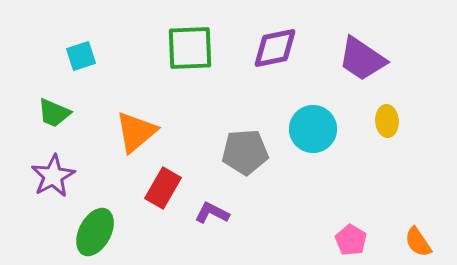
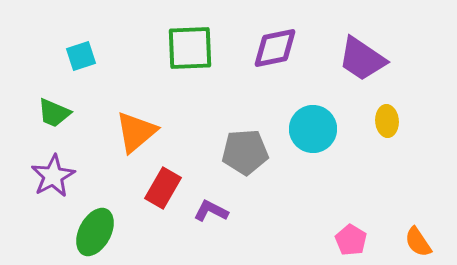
purple L-shape: moved 1 px left, 2 px up
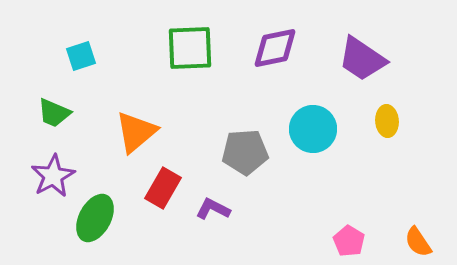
purple L-shape: moved 2 px right, 2 px up
green ellipse: moved 14 px up
pink pentagon: moved 2 px left, 1 px down
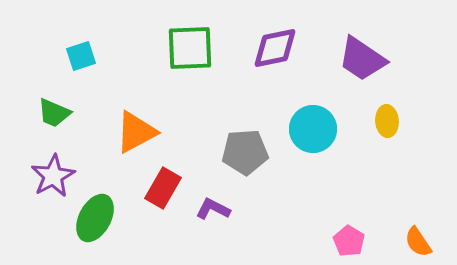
orange triangle: rotated 12 degrees clockwise
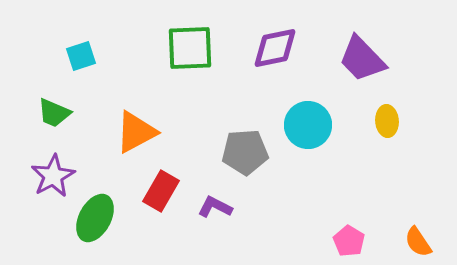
purple trapezoid: rotated 12 degrees clockwise
cyan circle: moved 5 px left, 4 px up
red rectangle: moved 2 px left, 3 px down
purple L-shape: moved 2 px right, 2 px up
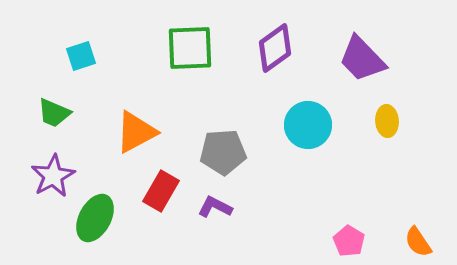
purple diamond: rotated 24 degrees counterclockwise
gray pentagon: moved 22 px left
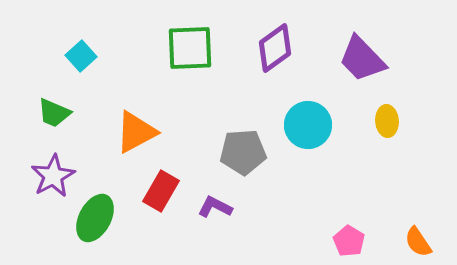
cyan square: rotated 24 degrees counterclockwise
gray pentagon: moved 20 px right
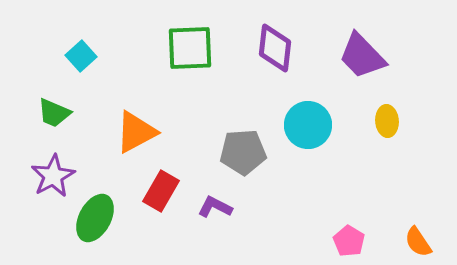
purple diamond: rotated 48 degrees counterclockwise
purple trapezoid: moved 3 px up
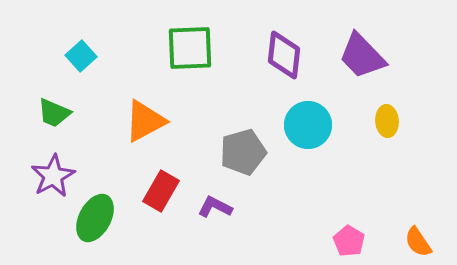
purple diamond: moved 9 px right, 7 px down
orange triangle: moved 9 px right, 11 px up
gray pentagon: rotated 12 degrees counterclockwise
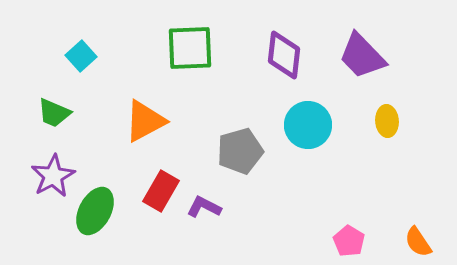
gray pentagon: moved 3 px left, 1 px up
purple L-shape: moved 11 px left
green ellipse: moved 7 px up
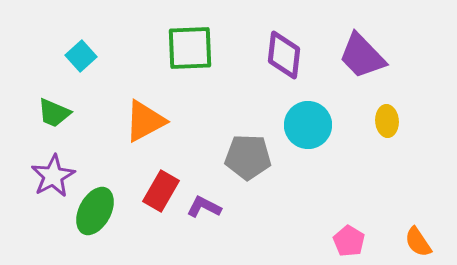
gray pentagon: moved 8 px right, 6 px down; rotated 18 degrees clockwise
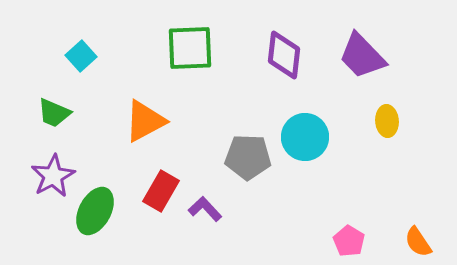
cyan circle: moved 3 px left, 12 px down
purple L-shape: moved 1 px right, 2 px down; rotated 20 degrees clockwise
